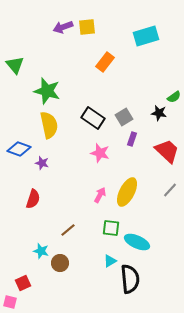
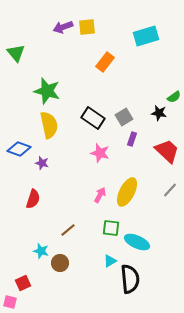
green triangle: moved 1 px right, 12 px up
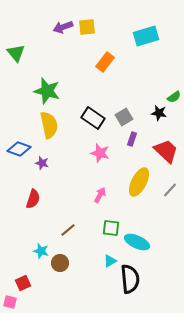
red trapezoid: moved 1 px left
yellow ellipse: moved 12 px right, 10 px up
